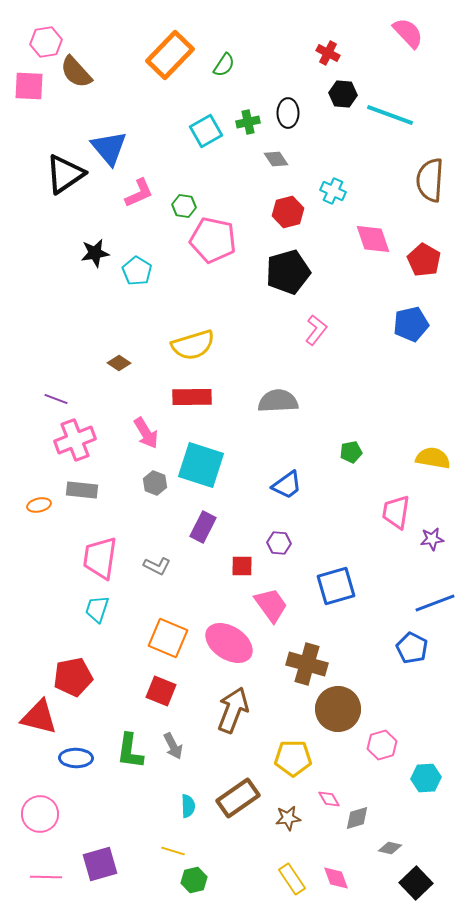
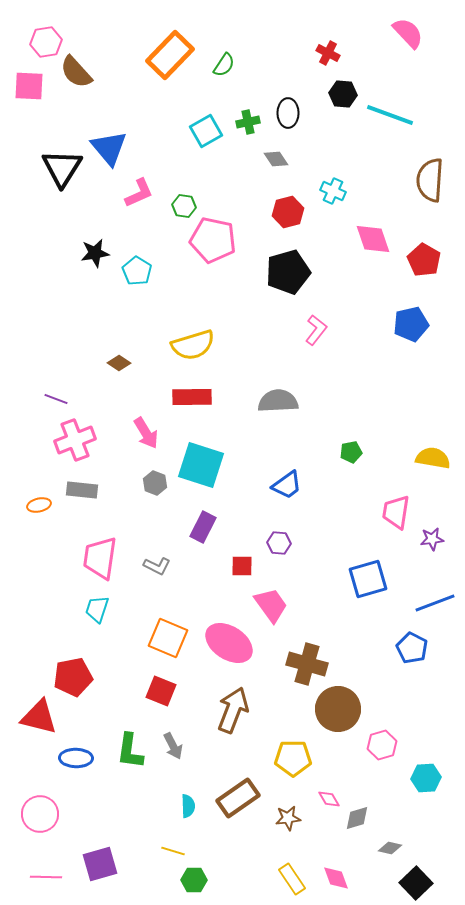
black triangle at (65, 174): moved 3 px left, 6 px up; rotated 24 degrees counterclockwise
blue square at (336, 586): moved 32 px right, 7 px up
green hexagon at (194, 880): rotated 15 degrees clockwise
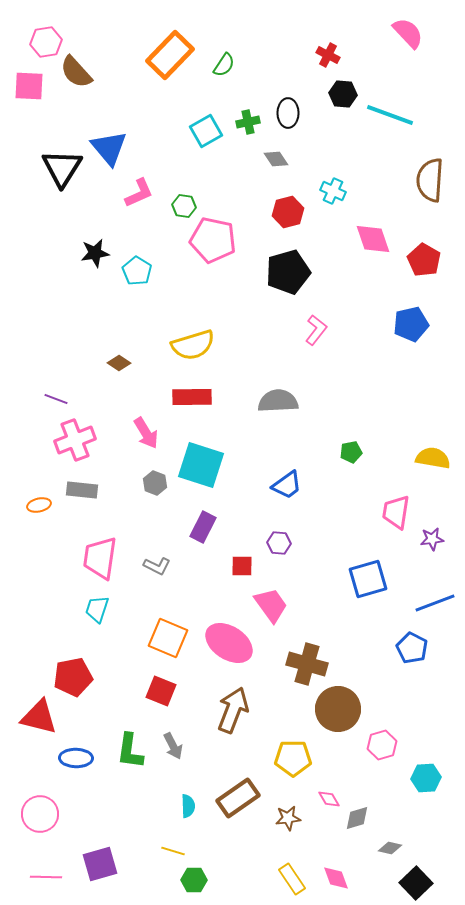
red cross at (328, 53): moved 2 px down
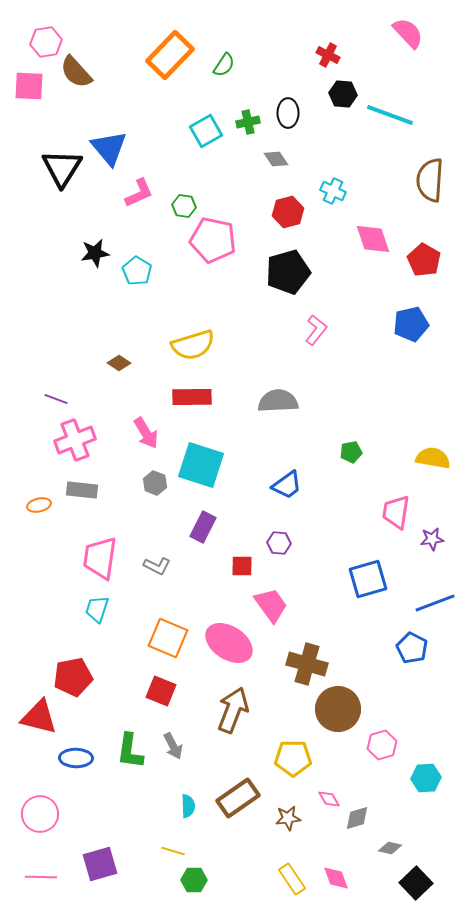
pink line at (46, 877): moved 5 px left
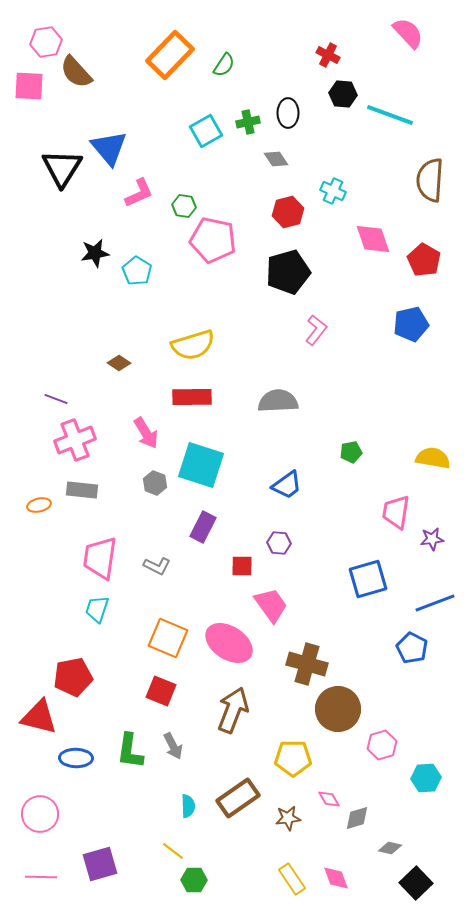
yellow line at (173, 851): rotated 20 degrees clockwise
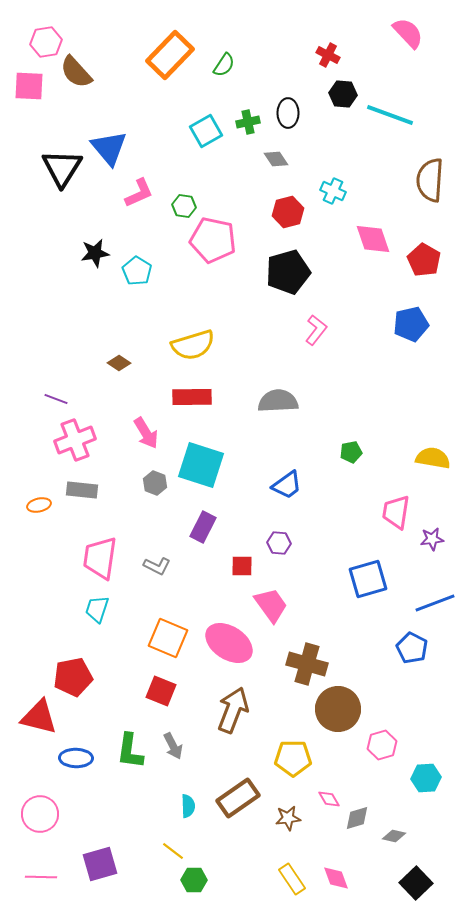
gray diamond at (390, 848): moved 4 px right, 12 px up
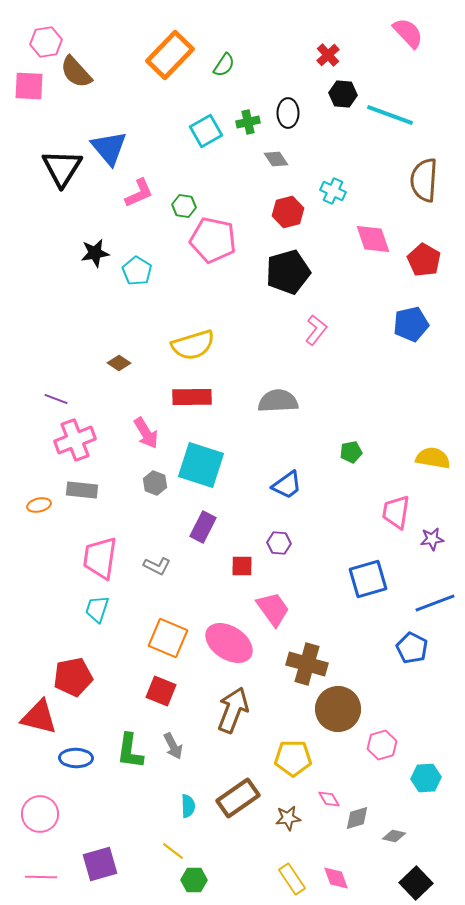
red cross at (328, 55): rotated 20 degrees clockwise
brown semicircle at (430, 180): moved 6 px left
pink trapezoid at (271, 605): moved 2 px right, 4 px down
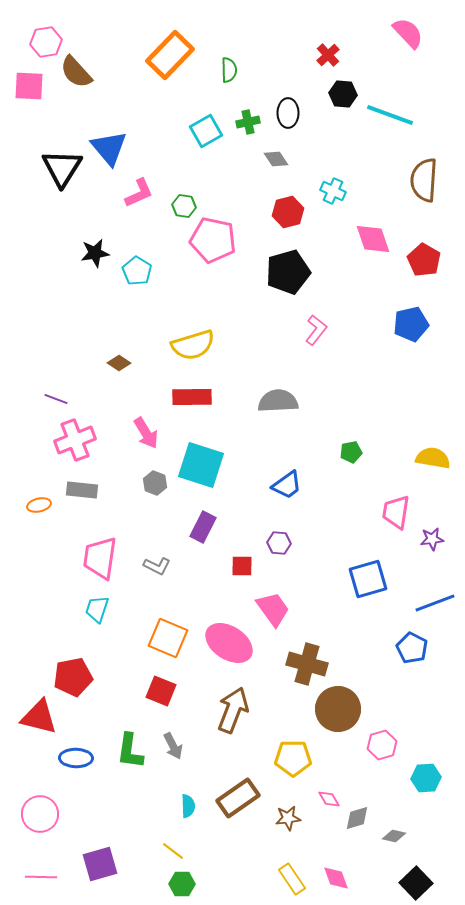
green semicircle at (224, 65): moved 5 px right, 5 px down; rotated 35 degrees counterclockwise
green hexagon at (194, 880): moved 12 px left, 4 px down
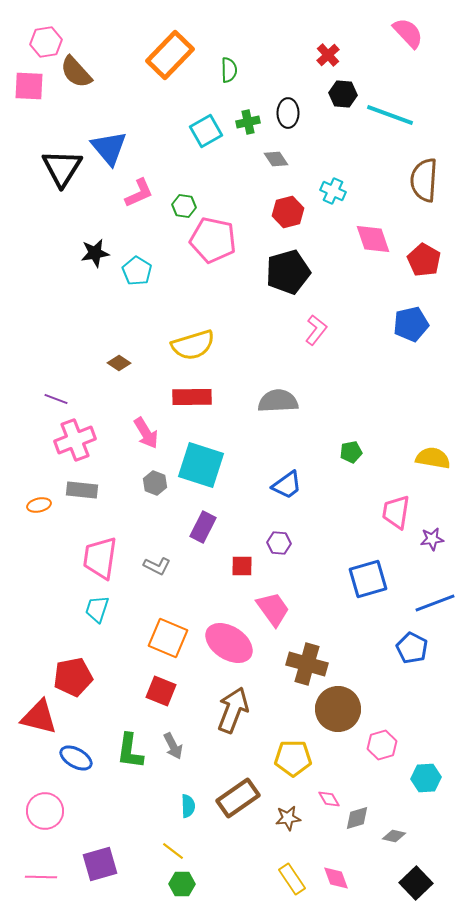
blue ellipse at (76, 758): rotated 28 degrees clockwise
pink circle at (40, 814): moved 5 px right, 3 px up
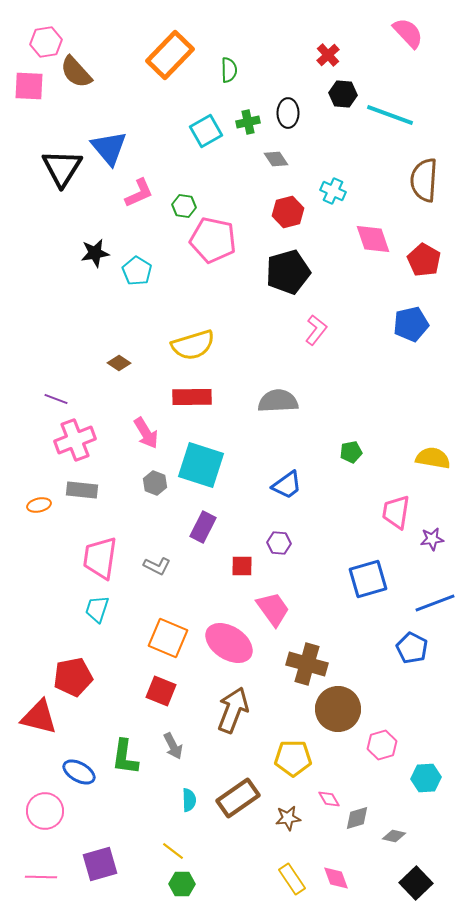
green L-shape at (130, 751): moved 5 px left, 6 px down
blue ellipse at (76, 758): moved 3 px right, 14 px down
cyan semicircle at (188, 806): moved 1 px right, 6 px up
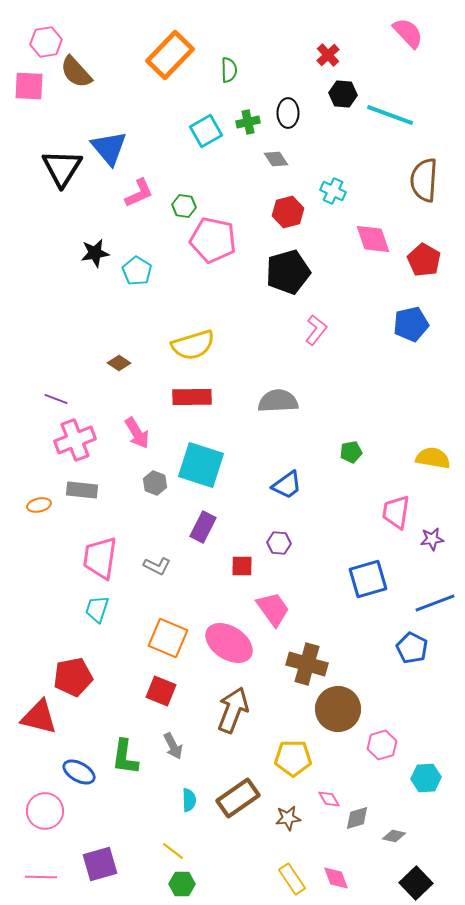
pink arrow at (146, 433): moved 9 px left
